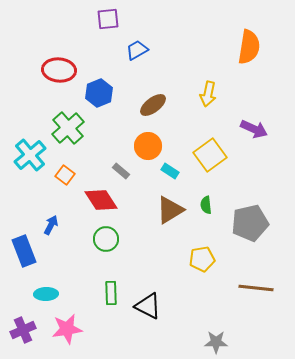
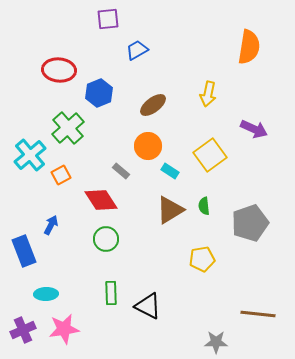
orange square: moved 4 px left; rotated 24 degrees clockwise
green semicircle: moved 2 px left, 1 px down
gray pentagon: rotated 6 degrees counterclockwise
brown line: moved 2 px right, 26 px down
pink star: moved 3 px left
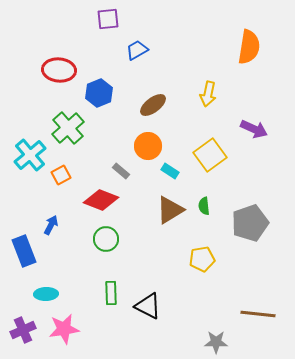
red diamond: rotated 36 degrees counterclockwise
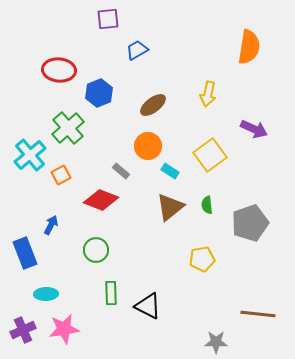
green semicircle: moved 3 px right, 1 px up
brown triangle: moved 3 px up; rotated 8 degrees counterclockwise
green circle: moved 10 px left, 11 px down
blue rectangle: moved 1 px right, 2 px down
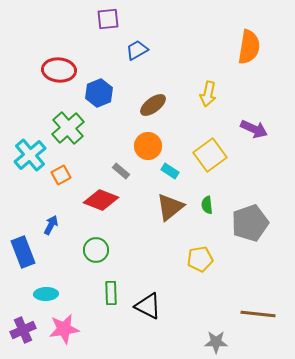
blue rectangle: moved 2 px left, 1 px up
yellow pentagon: moved 2 px left
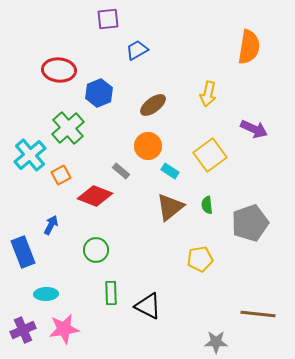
red diamond: moved 6 px left, 4 px up
